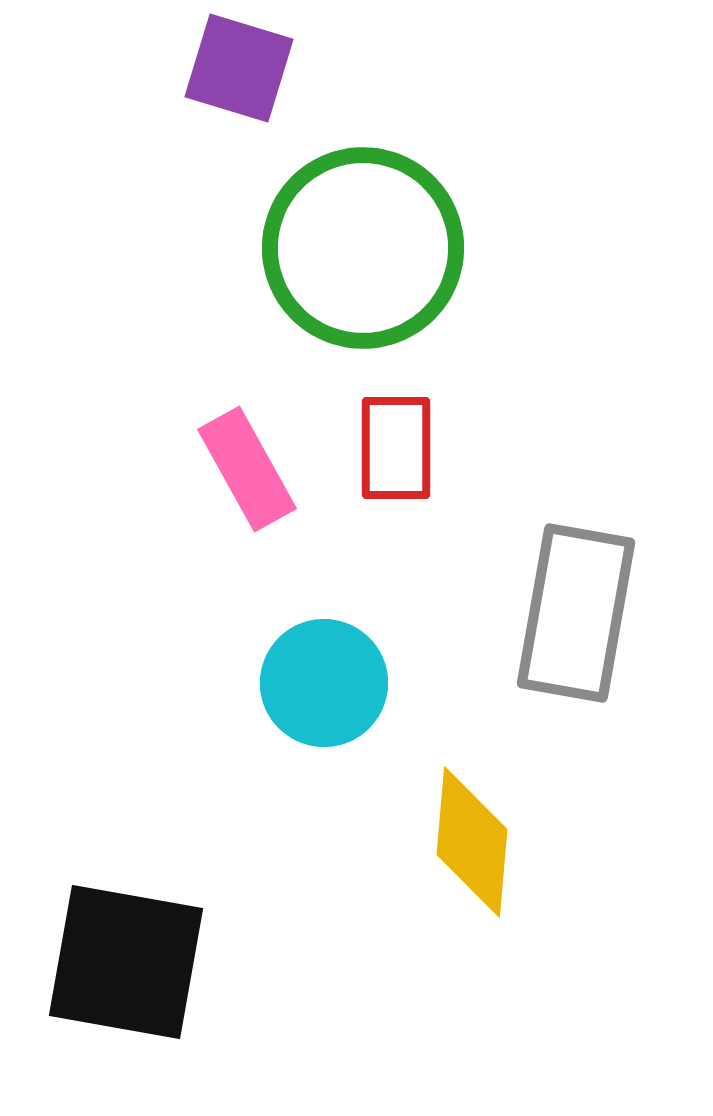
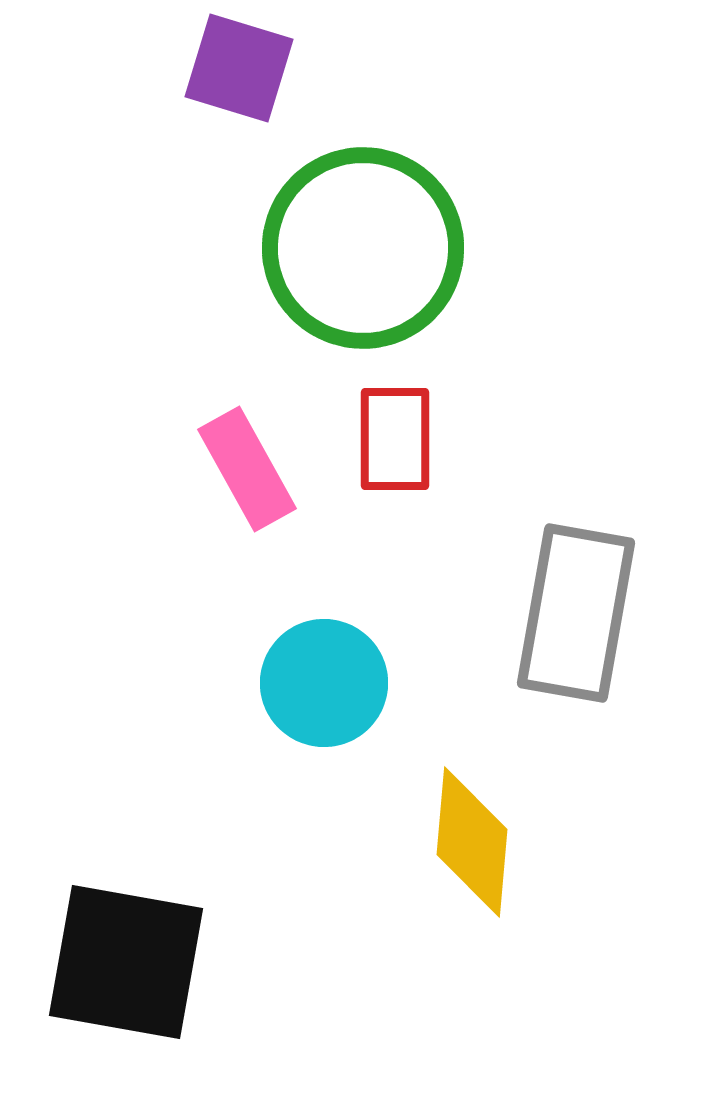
red rectangle: moved 1 px left, 9 px up
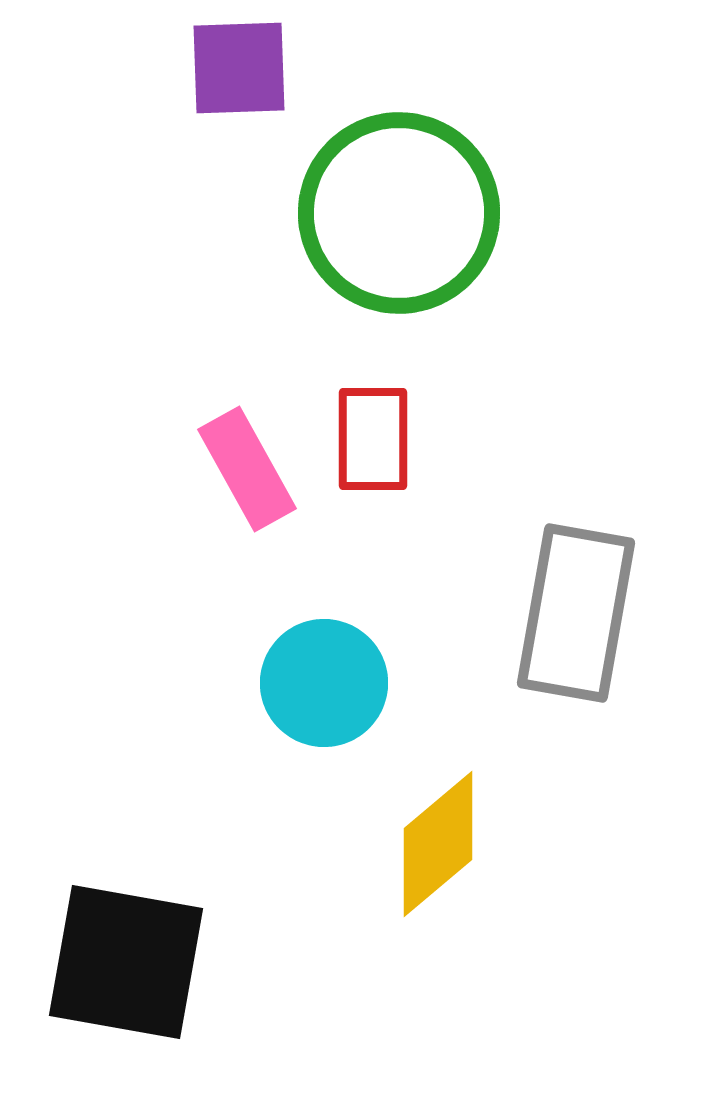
purple square: rotated 19 degrees counterclockwise
green circle: moved 36 px right, 35 px up
red rectangle: moved 22 px left
yellow diamond: moved 34 px left, 2 px down; rotated 45 degrees clockwise
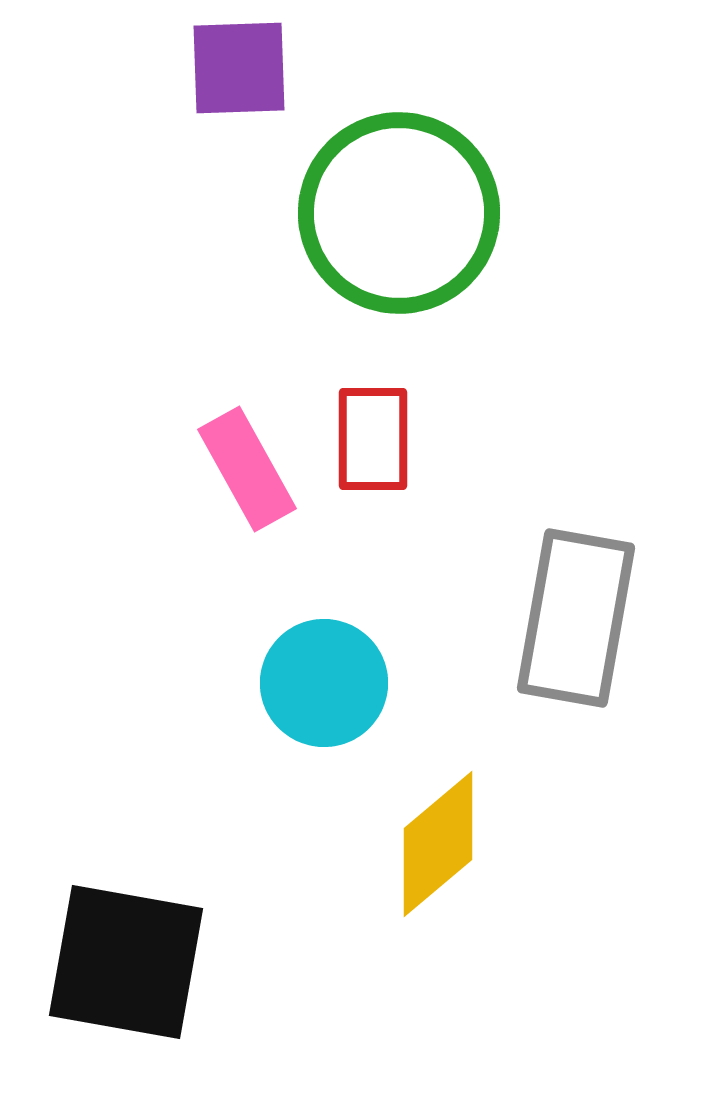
gray rectangle: moved 5 px down
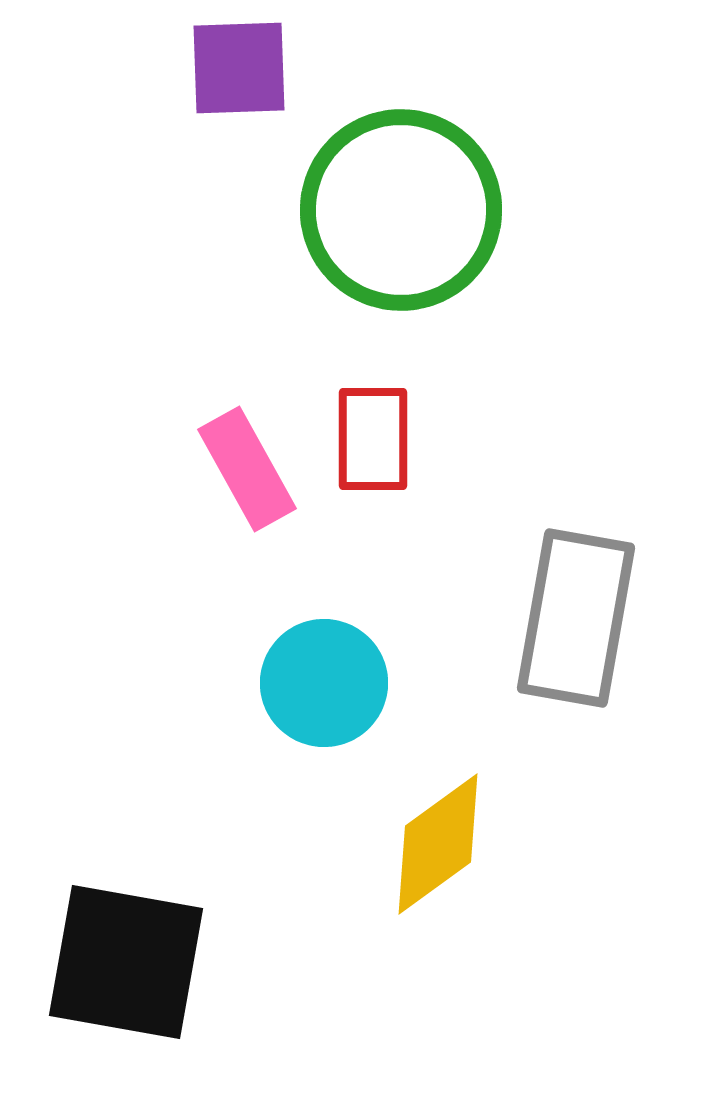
green circle: moved 2 px right, 3 px up
yellow diamond: rotated 4 degrees clockwise
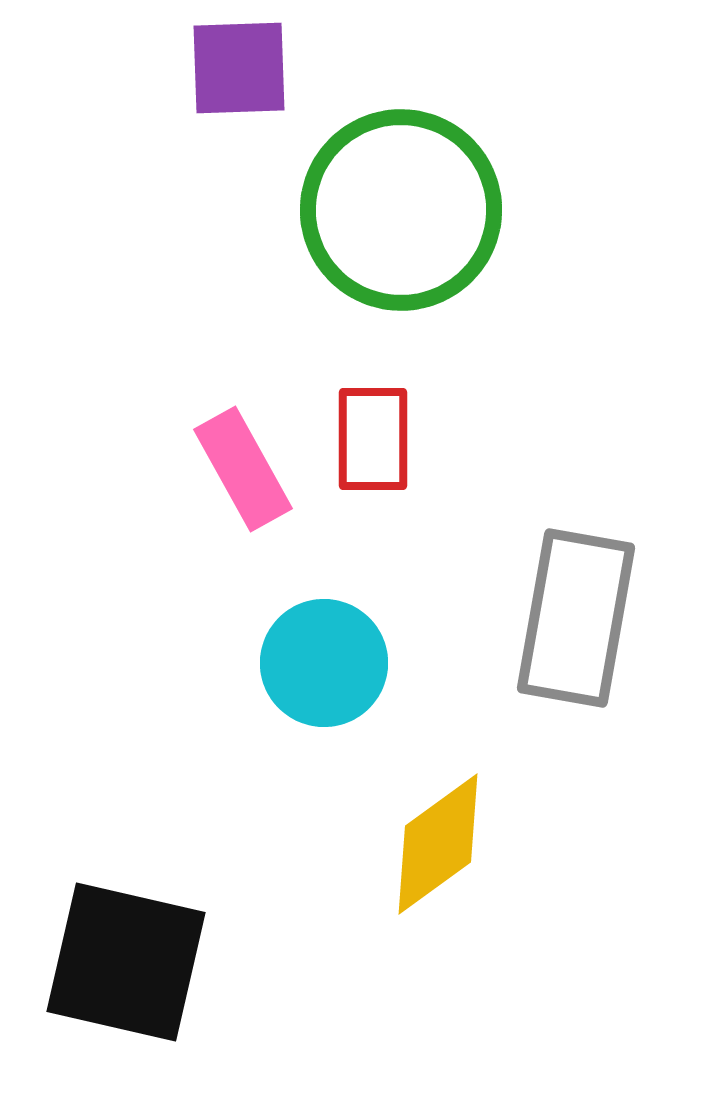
pink rectangle: moved 4 px left
cyan circle: moved 20 px up
black square: rotated 3 degrees clockwise
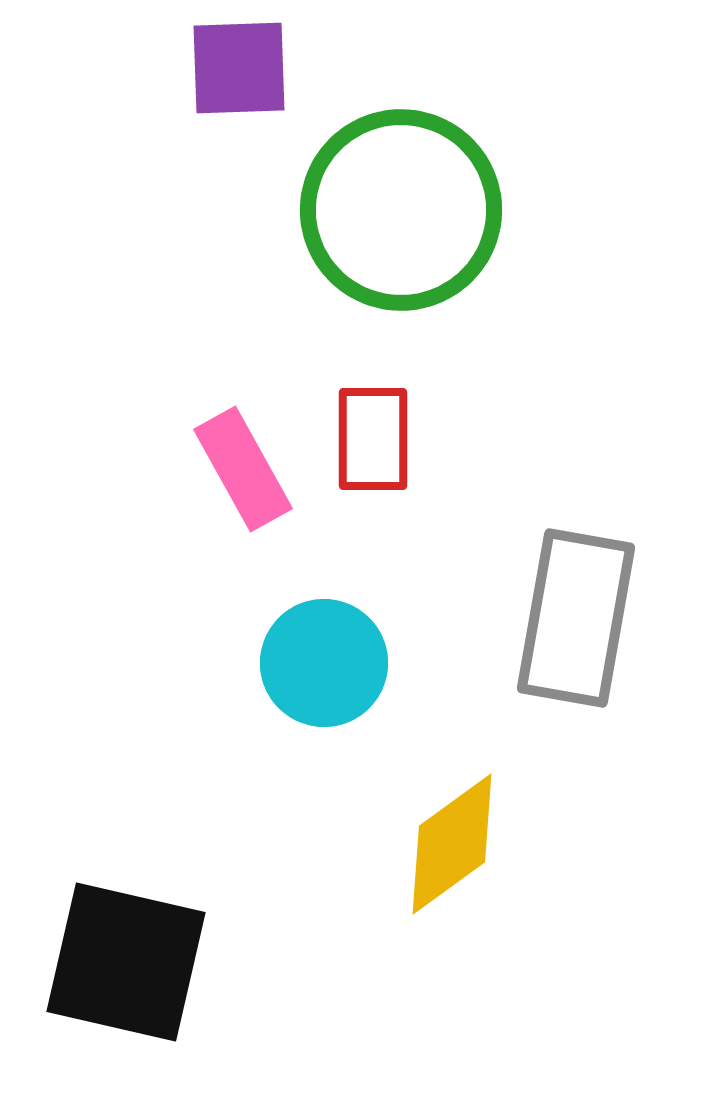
yellow diamond: moved 14 px right
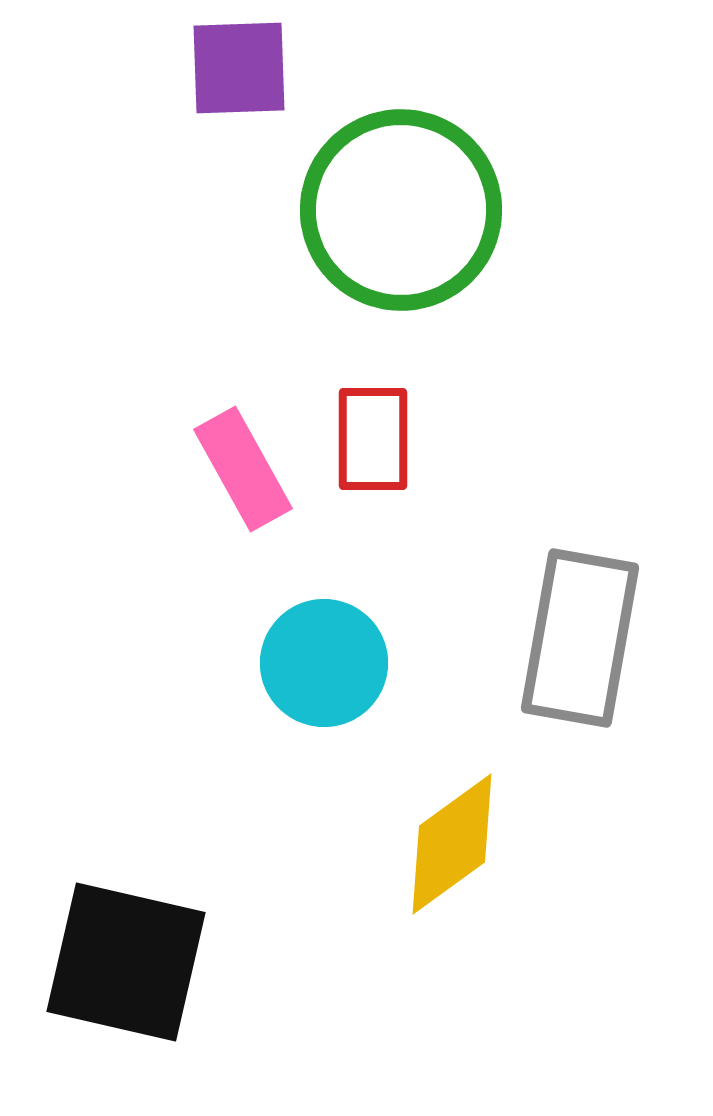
gray rectangle: moved 4 px right, 20 px down
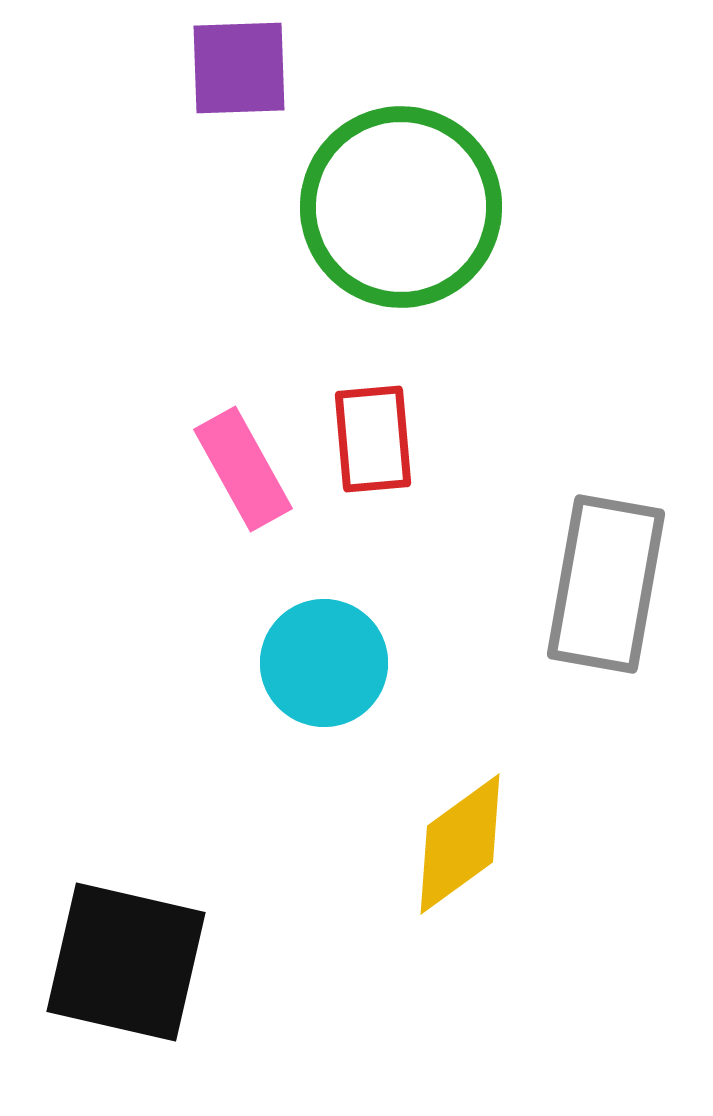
green circle: moved 3 px up
red rectangle: rotated 5 degrees counterclockwise
gray rectangle: moved 26 px right, 54 px up
yellow diamond: moved 8 px right
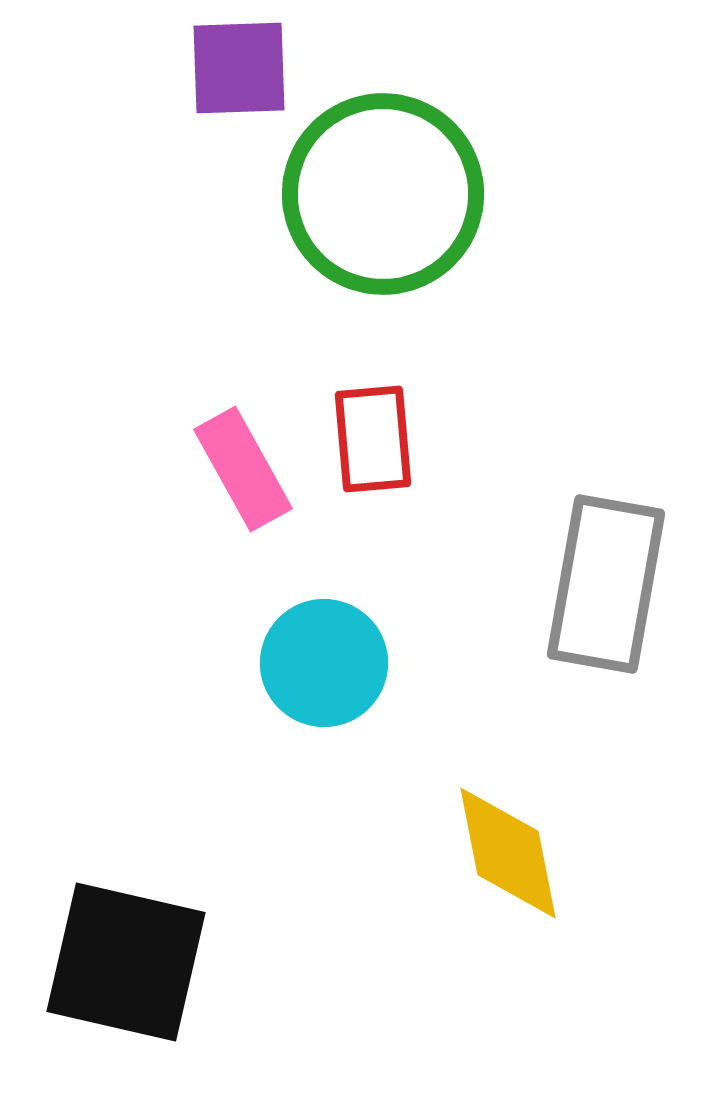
green circle: moved 18 px left, 13 px up
yellow diamond: moved 48 px right, 9 px down; rotated 65 degrees counterclockwise
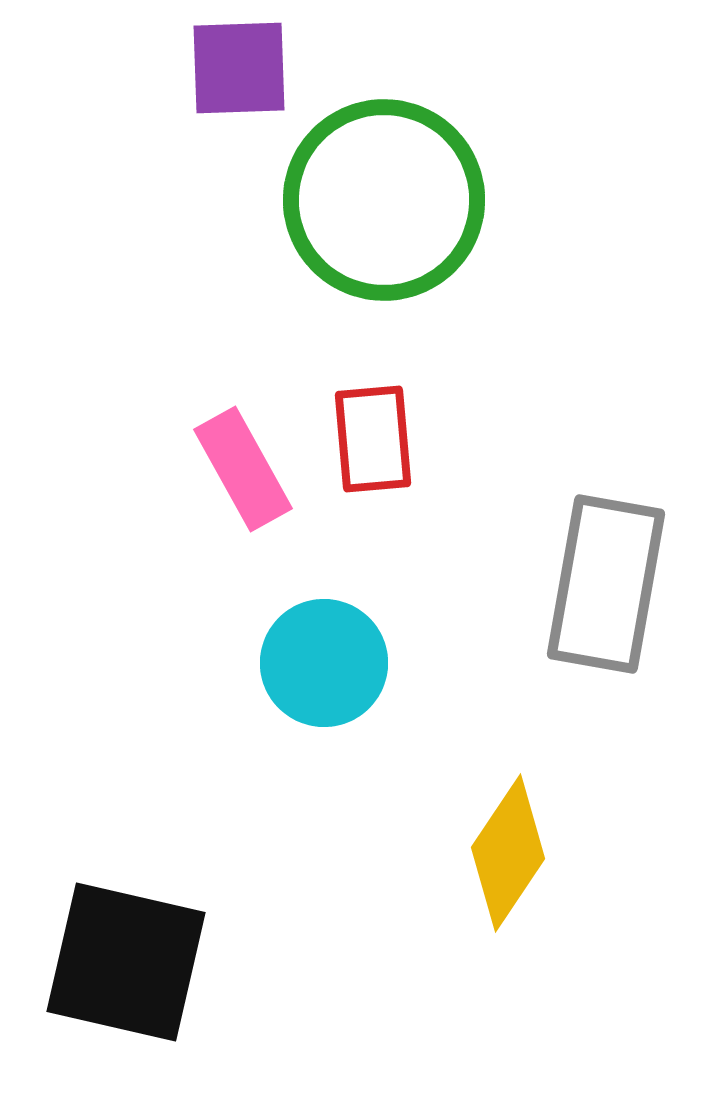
green circle: moved 1 px right, 6 px down
yellow diamond: rotated 45 degrees clockwise
